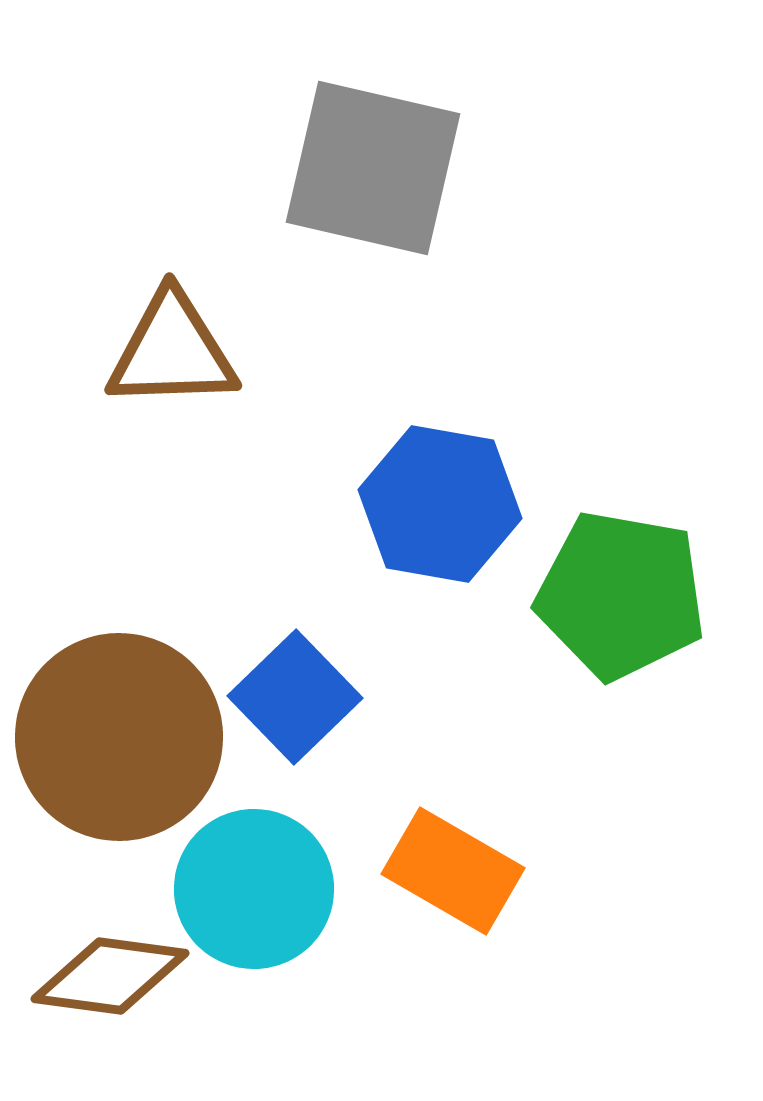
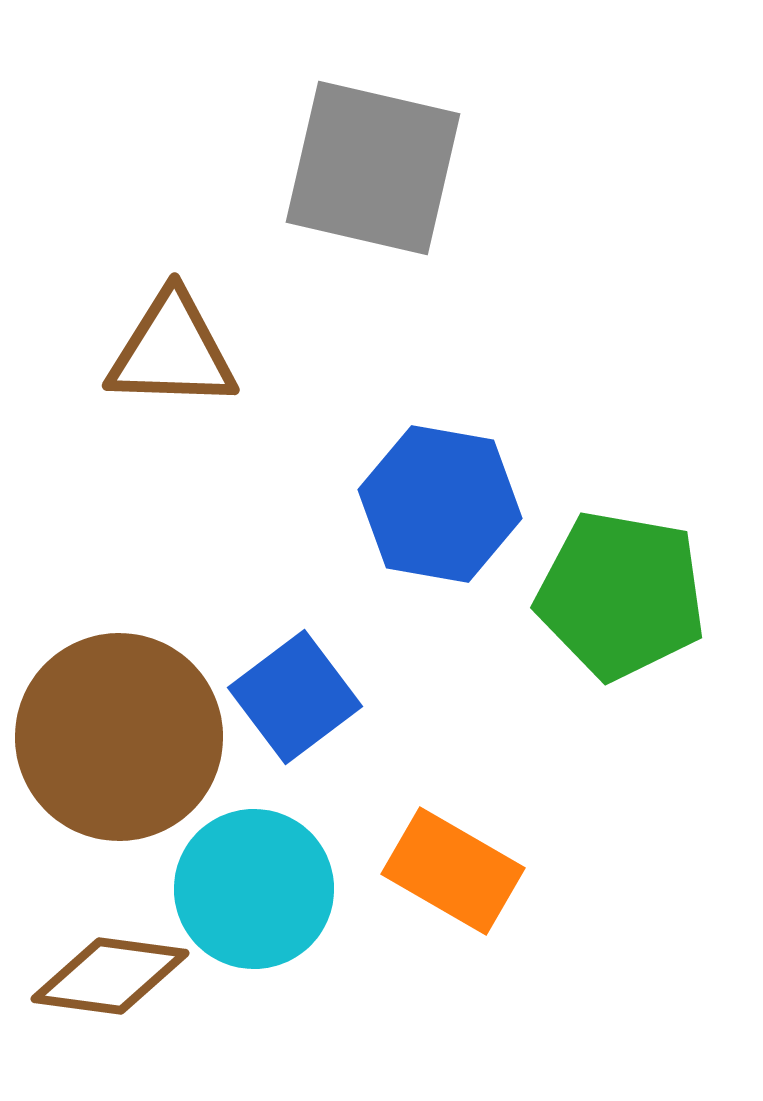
brown triangle: rotated 4 degrees clockwise
blue square: rotated 7 degrees clockwise
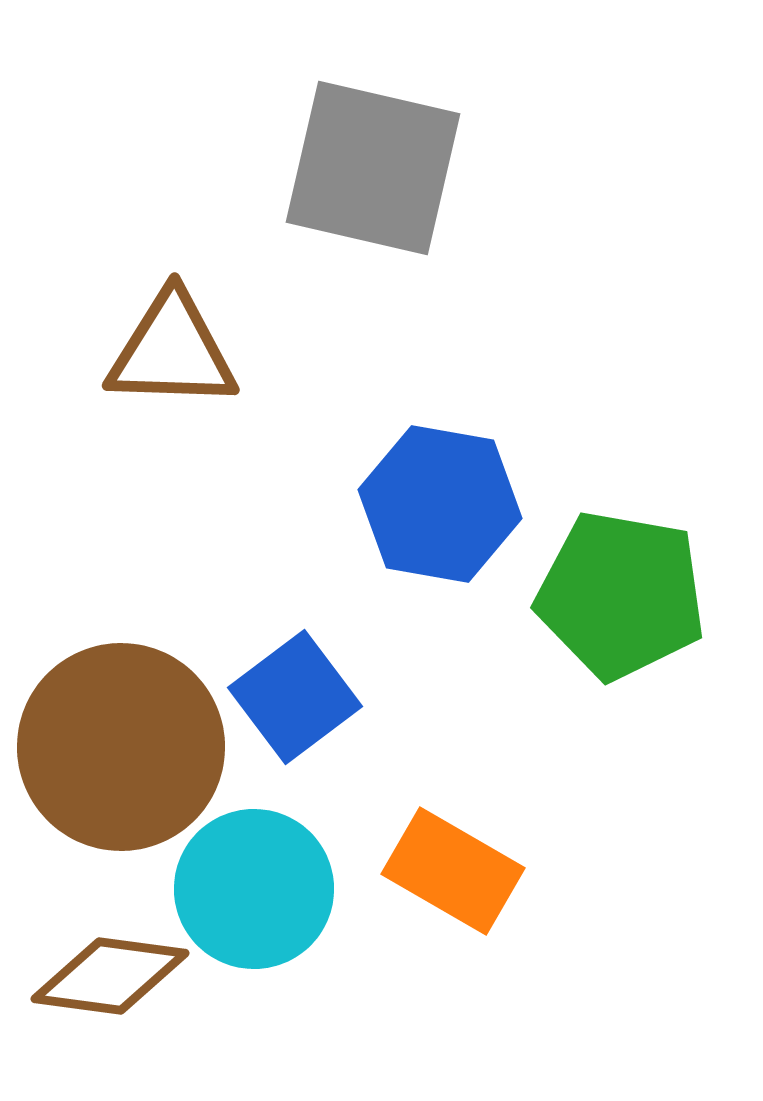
brown circle: moved 2 px right, 10 px down
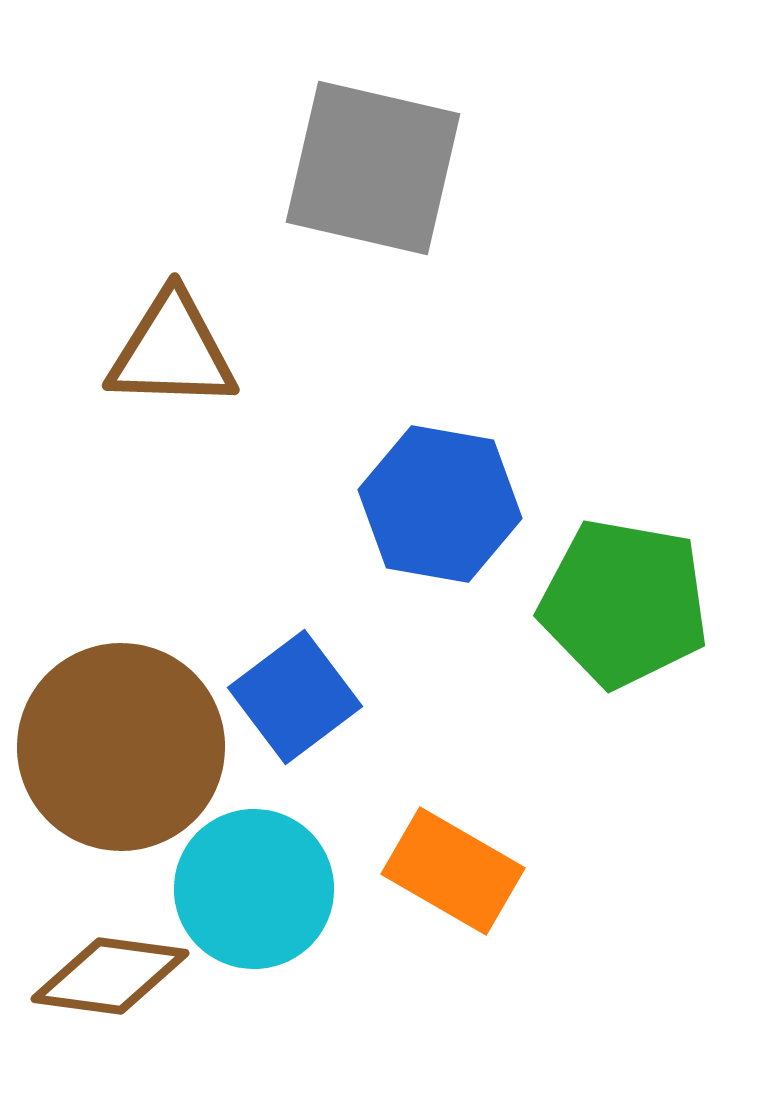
green pentagon: moved 3 px right, 8 px down
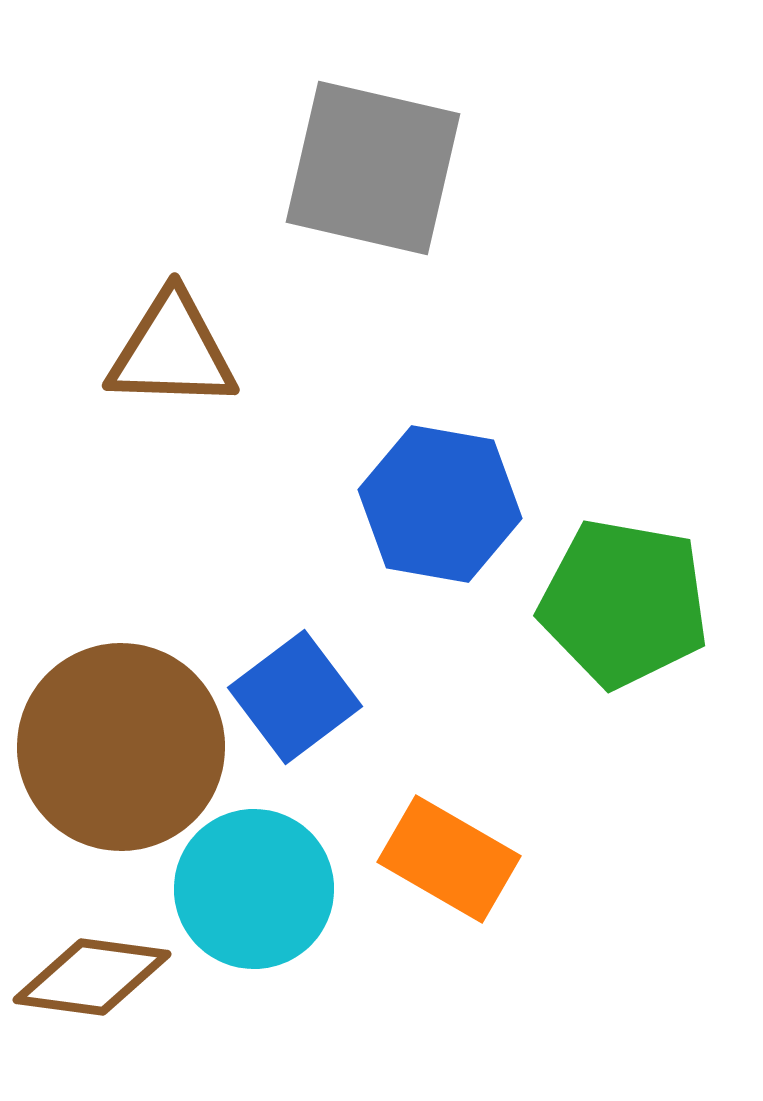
orange rectangle: moved 4 px left, 12 px up
brown diamond: moved 18 px left, 1 px down
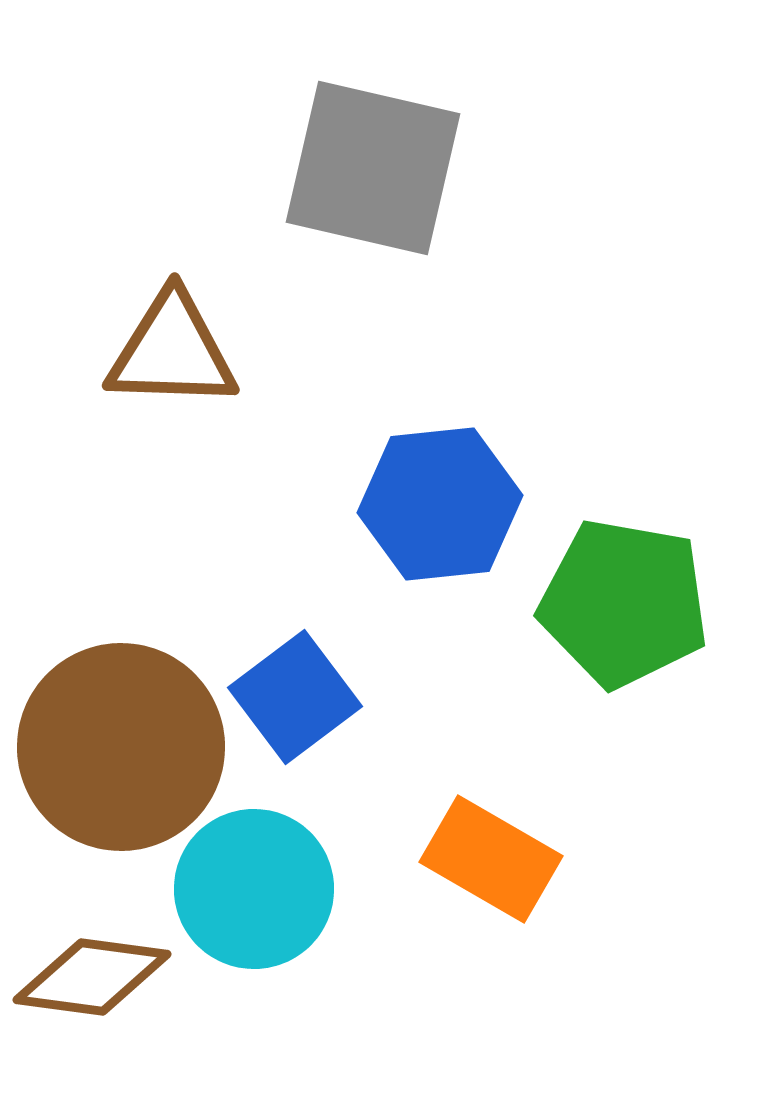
blue hexagon: rotated 16 degrees counterclockwise
orange rectangle: moved 42 px right
